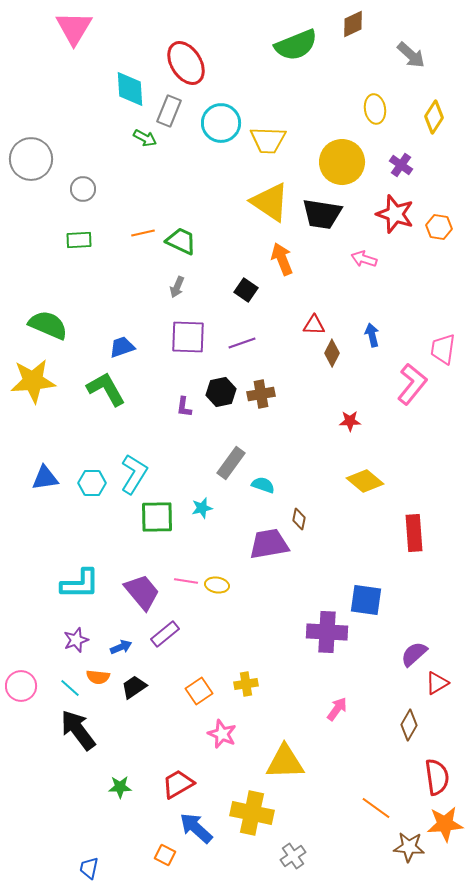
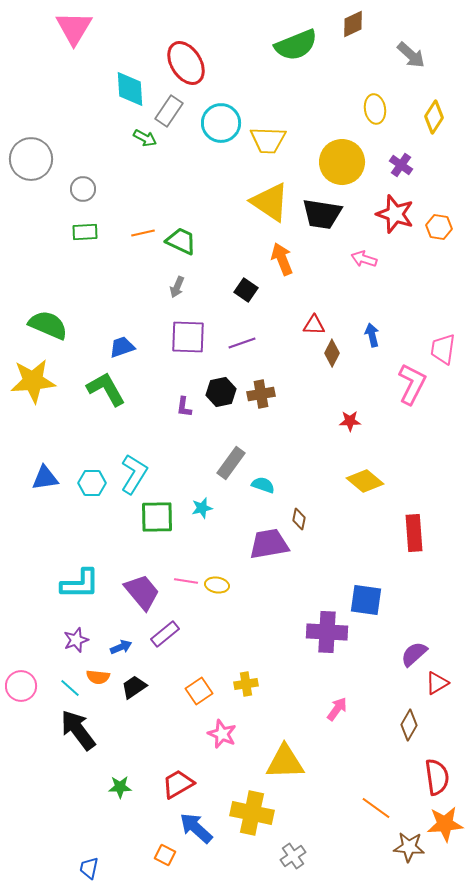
gray rectangle at (169, 111): rotated 12 degrees clockwise
green rectangle at (79, 240): moved 6 px right, 8 px up
pink L-shape at (412, 384): rotated 12 degrees counterclockwise
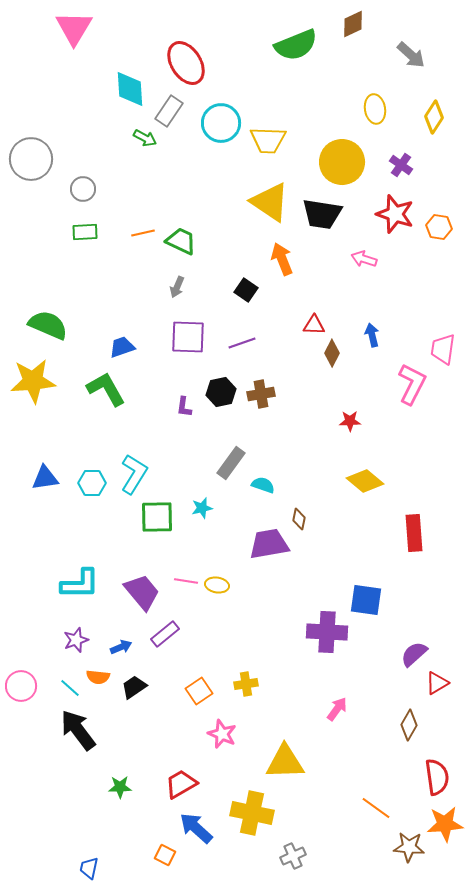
red trapezoid at (178, 784): moved 3 px right
gray cross at (293, 856): rotated 10 degrees clockwise
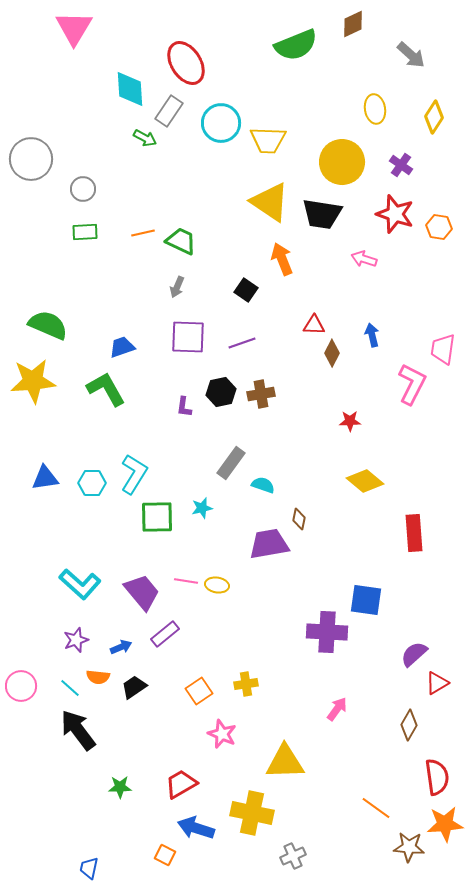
cyan L-shape at (80, 584): rotated 42 degrees clockwise
blue arrow at (196, 828): rotated 24 degrees counterclockwise
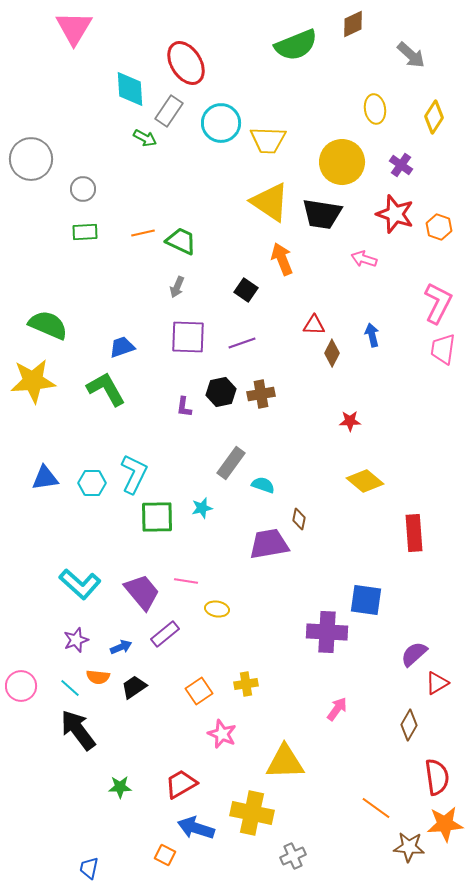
orange hexagon at (439, 227): rotated 10 degrees clockwise
pink L-shape at (412, 384): moved 26 px right, 81 px up
cyan L-shape at (134, 474): rotated 6 degrees counterclockwise
yellow ellipse at (217, 585): moved 24 px down
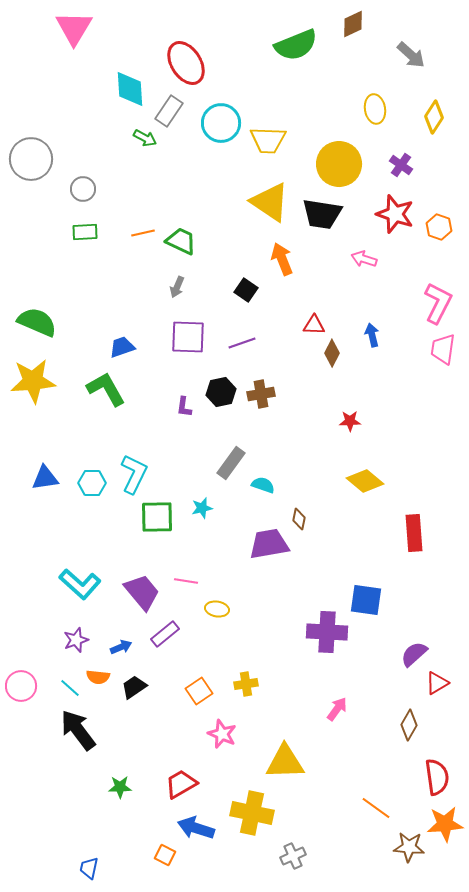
yellow circle at (342, 162): moved 3 px left, 2 px down
green semicircle at (48, 325): moved 11 px left, 3 px up
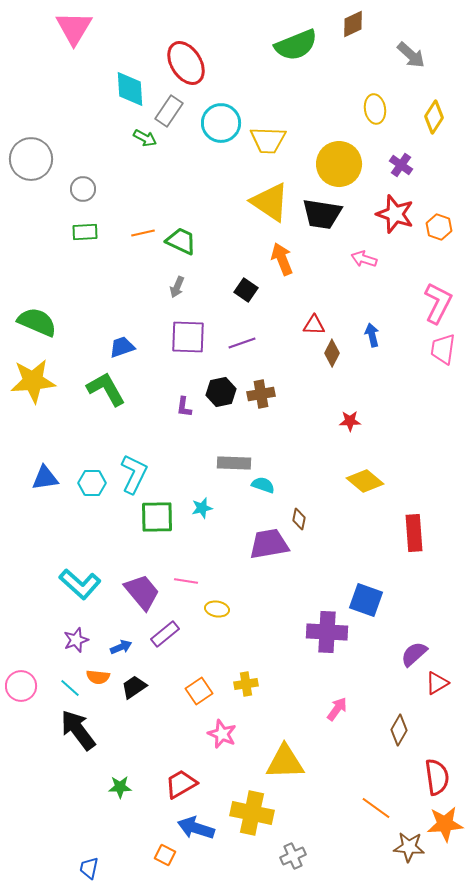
gray rectangle at (231, 463): moved 3 px right; rotated 56 degrees clockwise
blue square at (366, 600): rotated 12 degrees clockwise
brown diamond at (409, 725): moved 10 px left, 5 px down
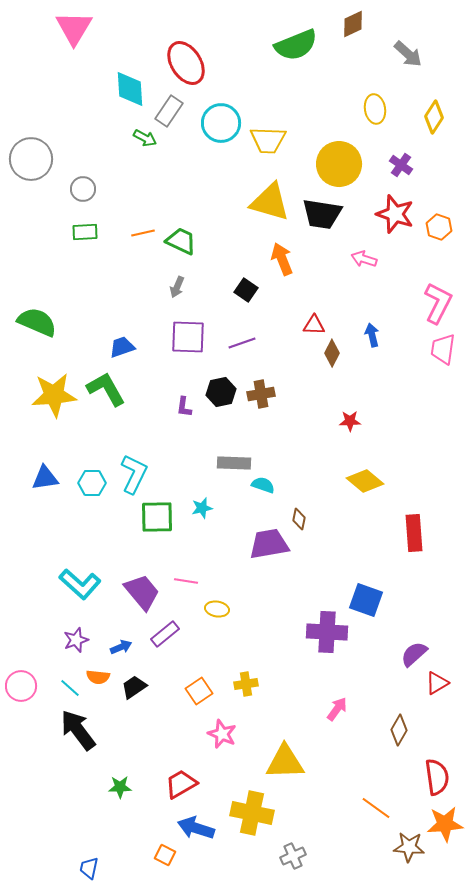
gray arrow at (411, 55): moved 3 px left, 1 px up
yellow triangle at (270, 202): rotated 18 degrees counterclockwise
yellow star at (33, 381): moved 21 px right, 14 px down
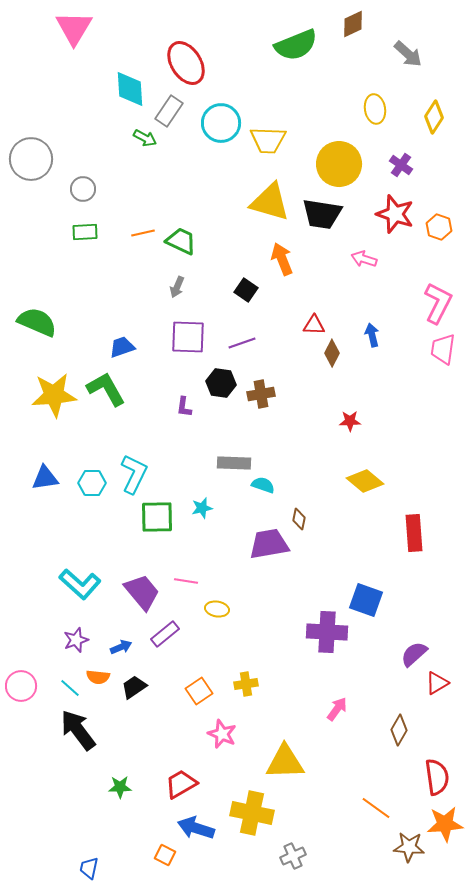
black hexagon at (221, 392): moved 9 px up; rotated 20 degrees clockwise
